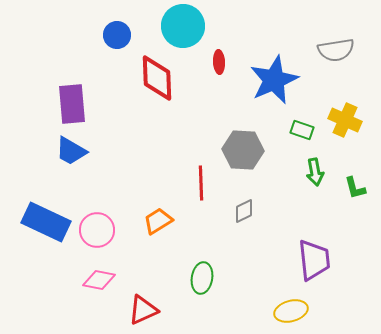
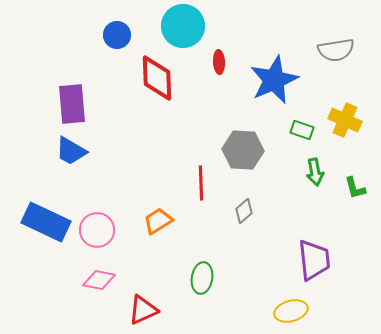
gray diamond: rotated 15 degrees counterclockwise
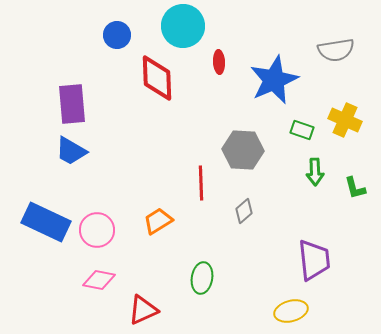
green arrow: rotated 8 degrees clockwise
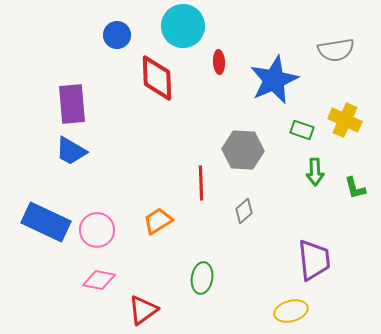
red triangle: rotated 12 degrees counterclockwise
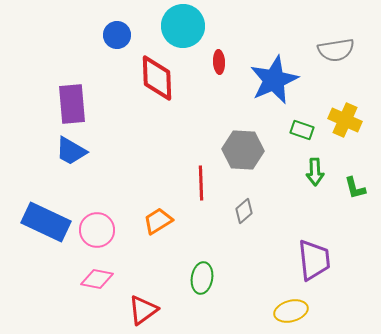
pink diamond: moved 2 px left, 1 px up
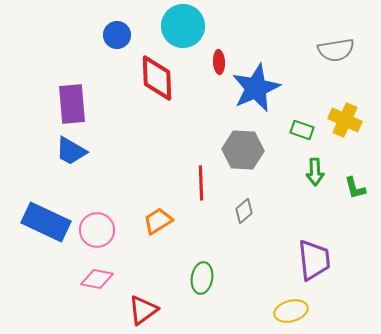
blue star: moved 18 px left, 8 px down
